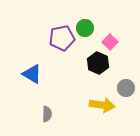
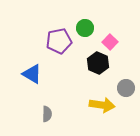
purple pentagon: moved 3 px left, 3 px down
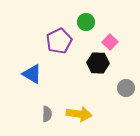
green circle: moved 1 px right, 6 px up
purple pentagon: rotated 15 degrees counterclockwise
black hexagon: rotated 20 degrees counterclockwise
yellow arrow: moved 23 px left, 9 px down
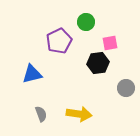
pink square: moved 1 px down; rotated 35 degrees clockwise
black hexagon: rotated 10 degrees counterclockwise
blue triangle: rotated 45 degrees counterclockwise
gray semicircle: moved 6 px left; rotated 21 degrees counterclockwise
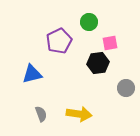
green circle: moved 3 px right
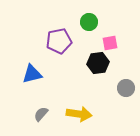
purple pentagon: rotated 15 degrees clockwise
gray semicircle: rotated 119 degrees counterclockwise
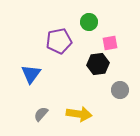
black hexagon: moved 1 px down
blue triangle: moved 1 px left; rotated 40 degrees counterclockwise
gray circle: moved 6 px left, 2 px down
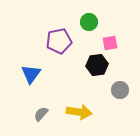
black hexagon: moved 1 px left, 1 px down
yellow arrow: moved 2 px up
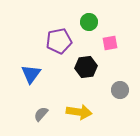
black hexagon: moved 11 px left, 2 px down
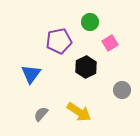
green circle: moved 1 px right
pink square: rotated 21 degrees counterclockwise
black hexagon: rotated 20 degrees counterclockwise
gray circle: moved 2 px right
yellow arrow: rotated 25 degrees clockwise
